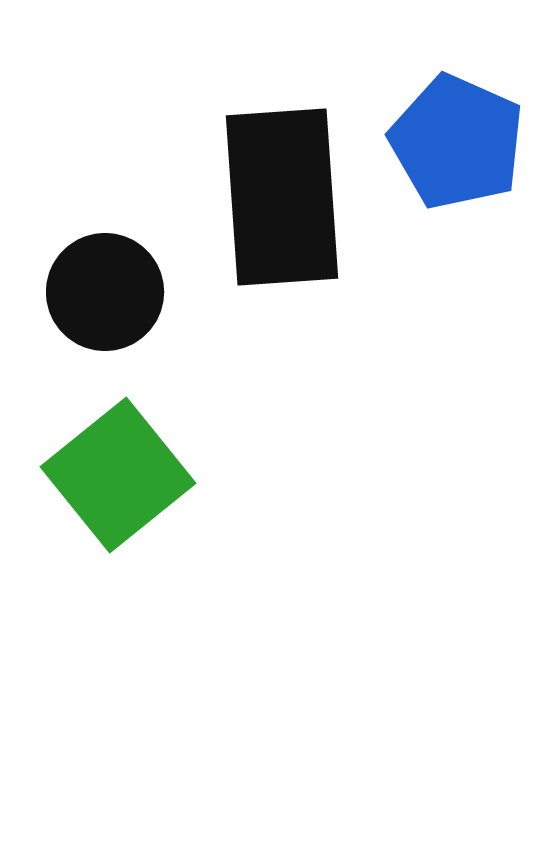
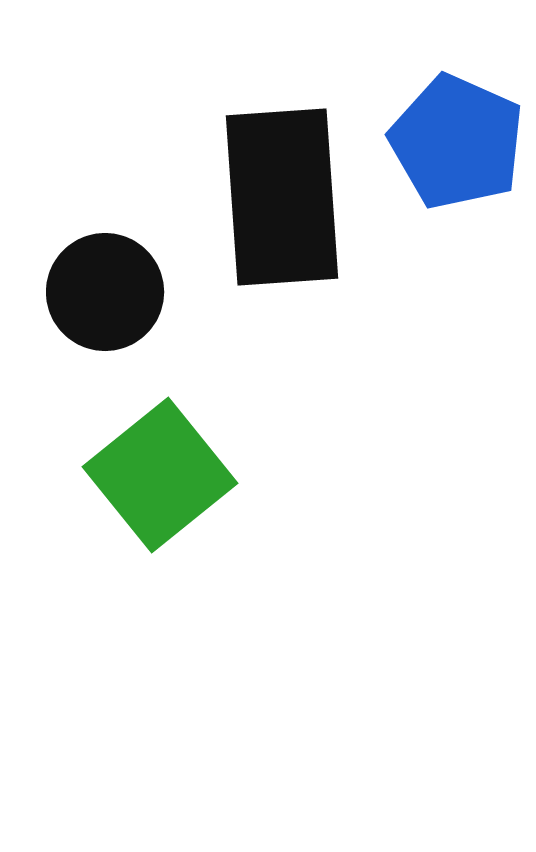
green square: moved 42 px right
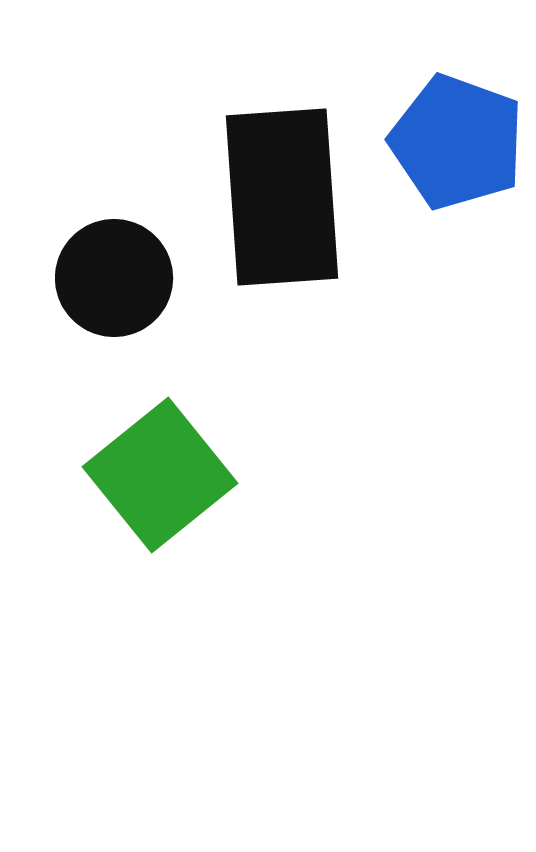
blue pentagon: rotated 4 degrees counterclockwise
black circle: moved 9 px right, 14 px up
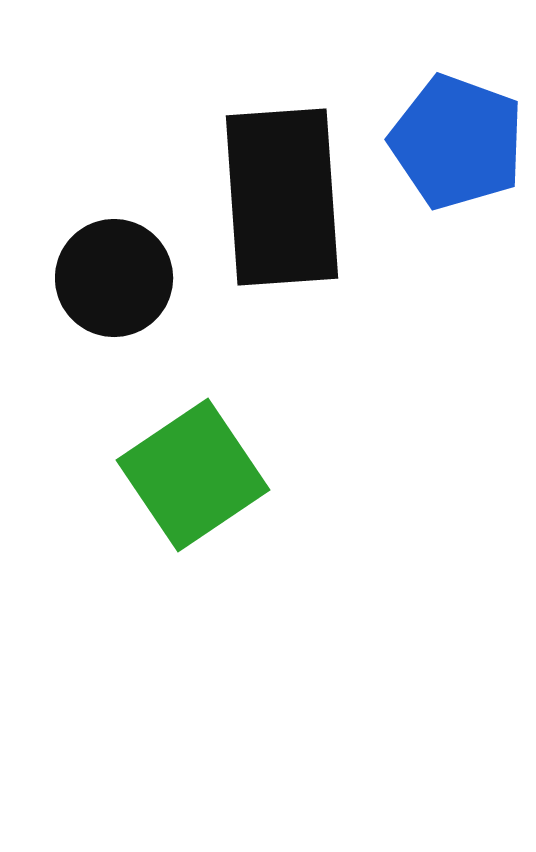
green square: moved 33 px right; rotated 5 degrees clockwise
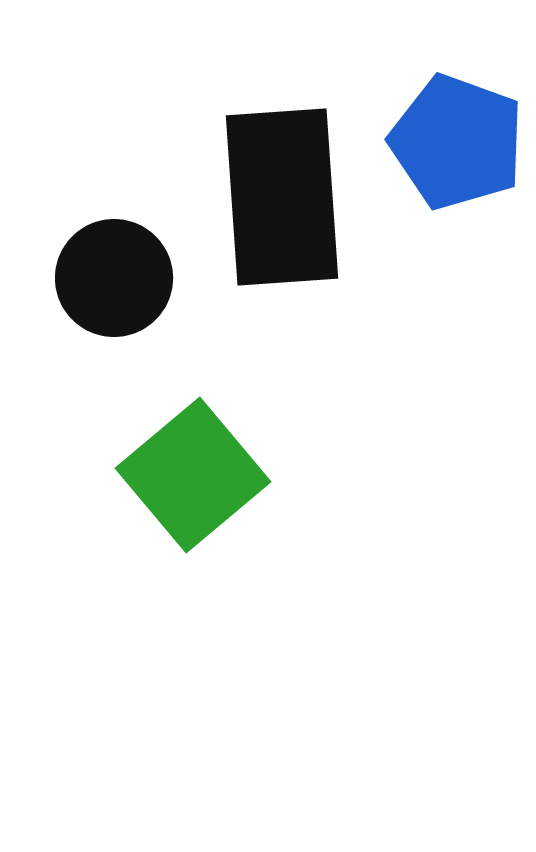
green square: rotated 6 degrees counterclockwise
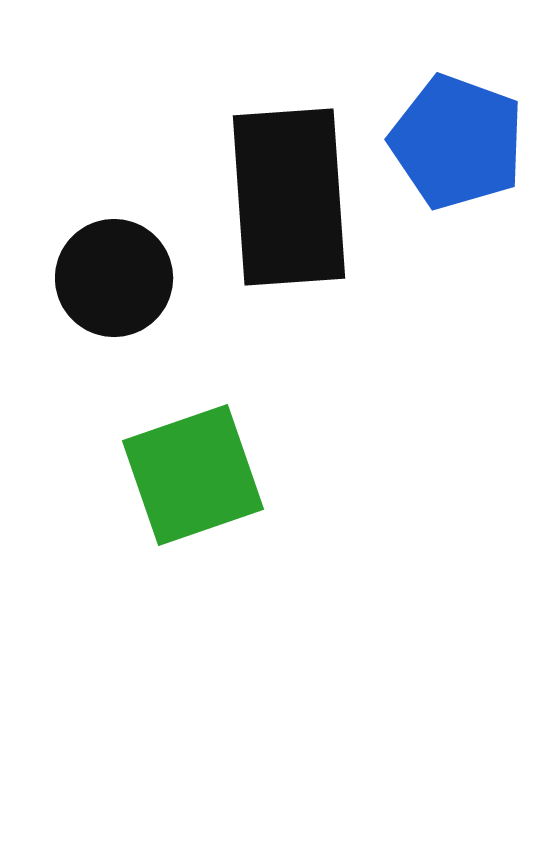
black rectangle: moved 7 px right
green square: rotated 21 degrees clockwise
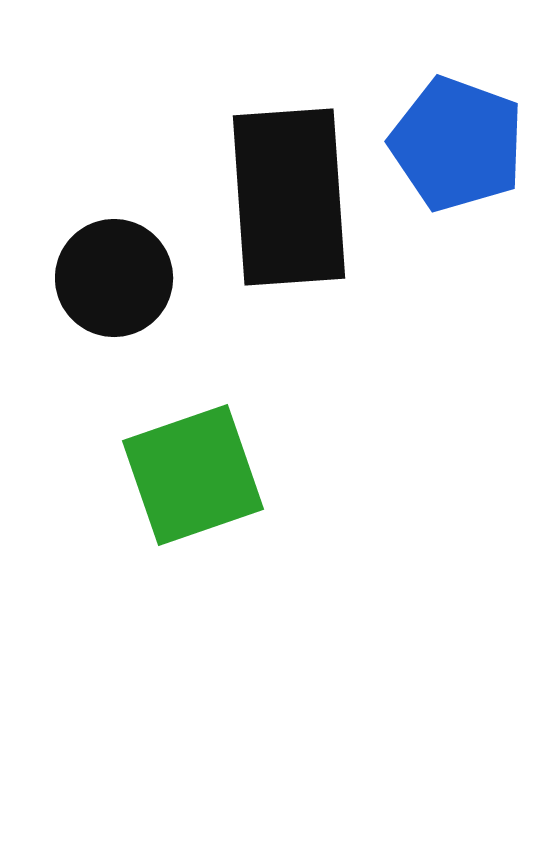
blue pentagon: moved 2 px down
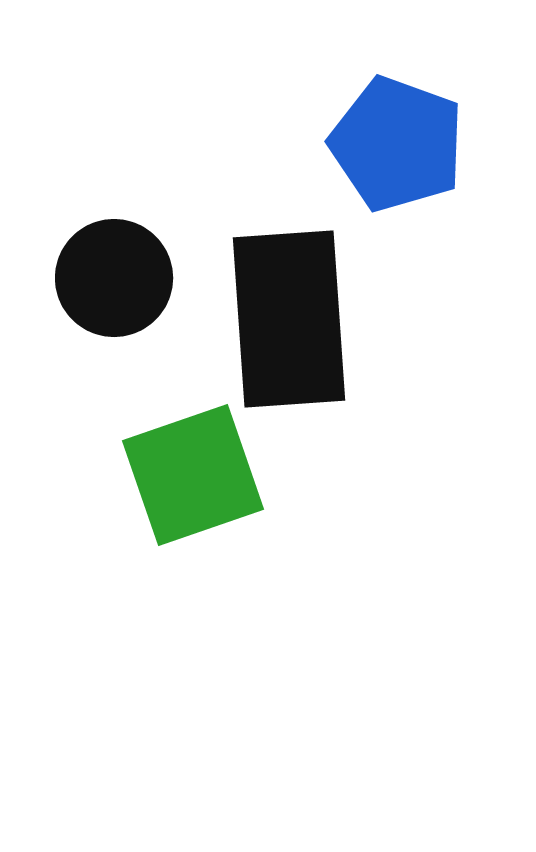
blue pentagon: moved 60 px left
black rectangle: moved 122 px down
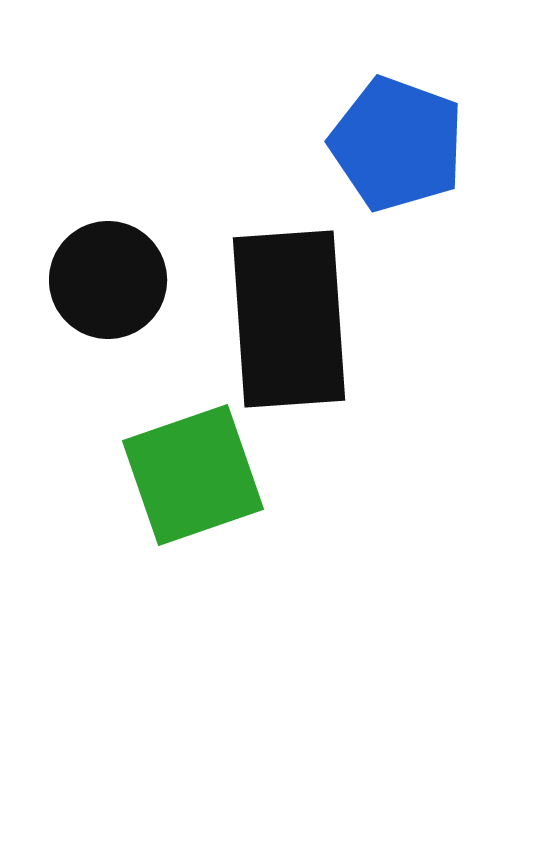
black circle: moved 6 px left, 2 px down
